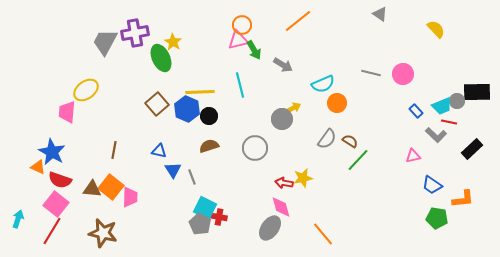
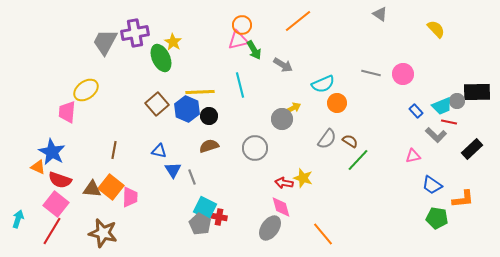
yellow star at (303, 178): rotated 30 degrees clockwise
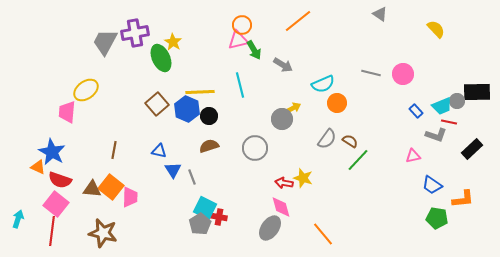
gray L-shape at (436, 135): rotated 25 degrees counterclockwise
gray pentagon at (200, 224): rotated 10 degrees clockwise
red line at (52, 231): rotated 24 degrees counterclockwise
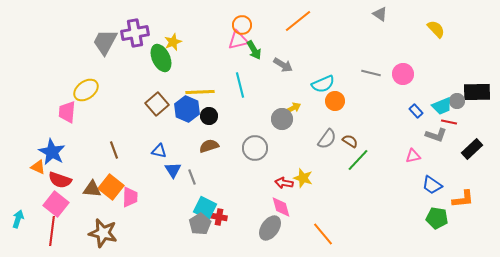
yellow star at (173, 42): rotated 18 degrees clockwise
orange circle at (337, 103): moved 2 px left, 2 px up
brown line at (114, 150): rotated 30 degrees counterclockwise
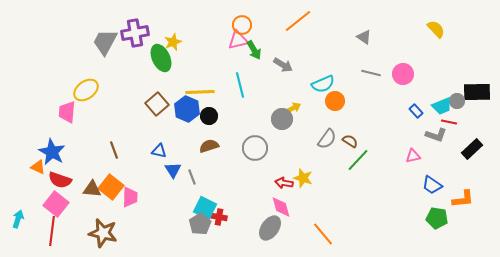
gray triangle at (380, 14): moved 16 px left, 23 px down
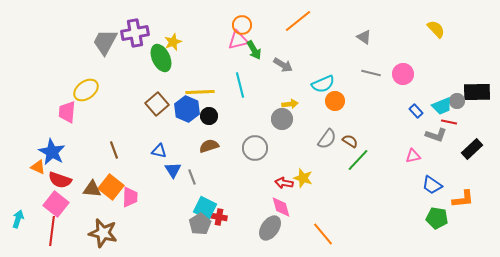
yellow arrow at (293, 108): moved 3 px left, 4 px up; rotated 21 degrees clockwise
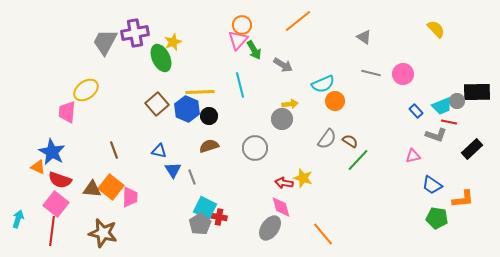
pink triangle at (238, 40): rotated 35 degrees counterclockwise
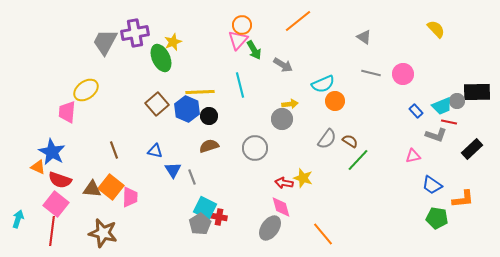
blue triangle at (159, 151): moved 4 px left
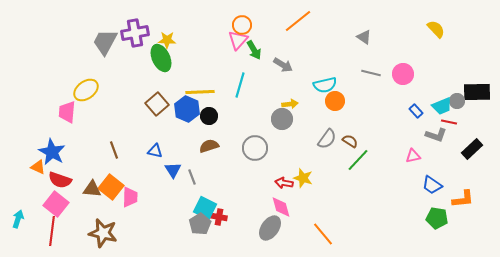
yellow star at (173, 42): moved 6 px left, 2 px up; rotated 24 degrees clockwise
cyan semicircle at (323, 84): moved 2 px right, 1 px down; rotated 10 degrees clockwise
cyan line at (240, 85): rotated 30 degrees clockwise
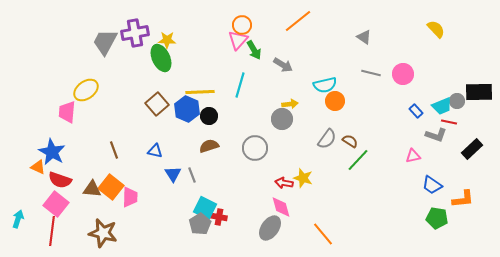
black rectangle at (477, 92): moved 2 px right
blue triangle at (173, 170): moved 4 px down
gray line at (192, 177): moved 2 px up
